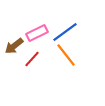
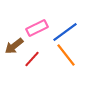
pink rectangle: moved 5 px up
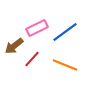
orange line: moved 1 px left, 10 px down; rotated 30 degrees counterclockwise
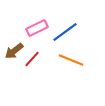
brown arrow: moved 5 px down
orange line: moved 6 px right, 5 px up
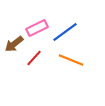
brown arrow: moved 7 px up
red line: moved 2 px right, 1 px up
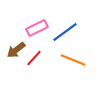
brown arrow: moved 2 px right, 6 px down
orange line: moved 2 px right
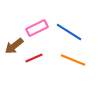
blue line: moved 4 px right; rotated 68 degrees clockwise
brown arrow: moved 2 px left, 4 px up
red line: rotated 24 degrees clockwise
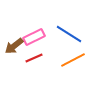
pink rectangle: moved 3 px left, 9 px down
blue line: moved 2 px down
orange line: rotated 50 degrees counterclockwise
